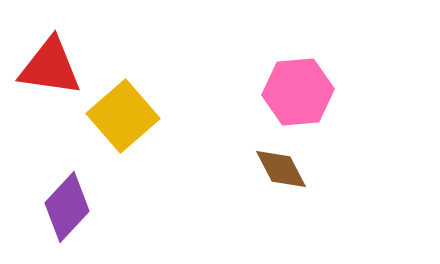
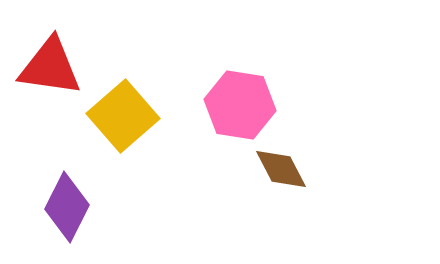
pink hexagon: moved 58 px left, 13 px down; rotated 14 degrees clockwise
purple diamond: rotated 16 degrees counterclockwise
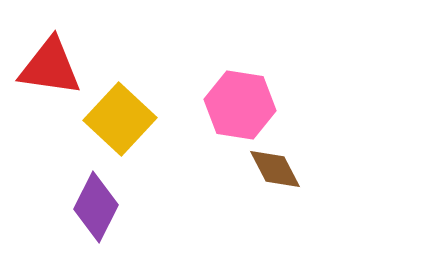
yellow square: moved 3 px left, 3 px down; rotated 6 degrees counterclockwise
brown diamond: moved 6 px left
purple diamond: moved 29 px right
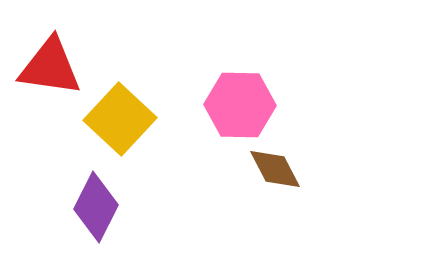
pink hexagon: rotated 8 degrees counterclockwise
